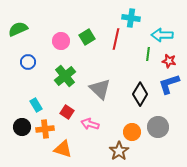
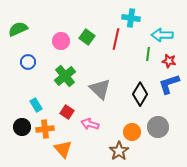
green square: rotated 21 degrees counterclockwise
orange triangle: rotated 30 degrees clockwise
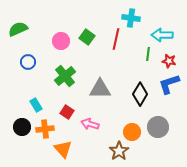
gray triangle: rotated 45 degrees counterclockwise
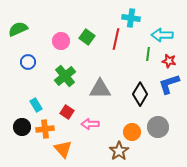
pink arrow: rotated 18 degrees counterclockwise
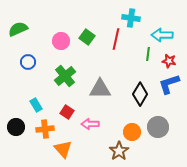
black circle: moved 6 px left
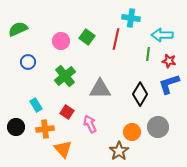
pink arrow: rotated 66 degrees clockwise
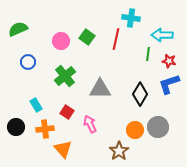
orange circle: moved 3 px right, 2 px up
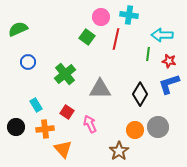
cyan cross: moved 2 px left, 3 px up
pink circle: moved 40 px right, 24 px up
green cross: moved 2 px up
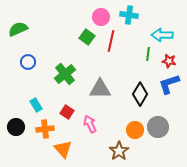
red line: moved 5 px left, 2 px down
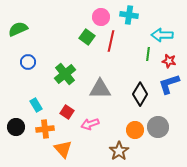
pink arrow: rotated 84 degrees counterclockwise
